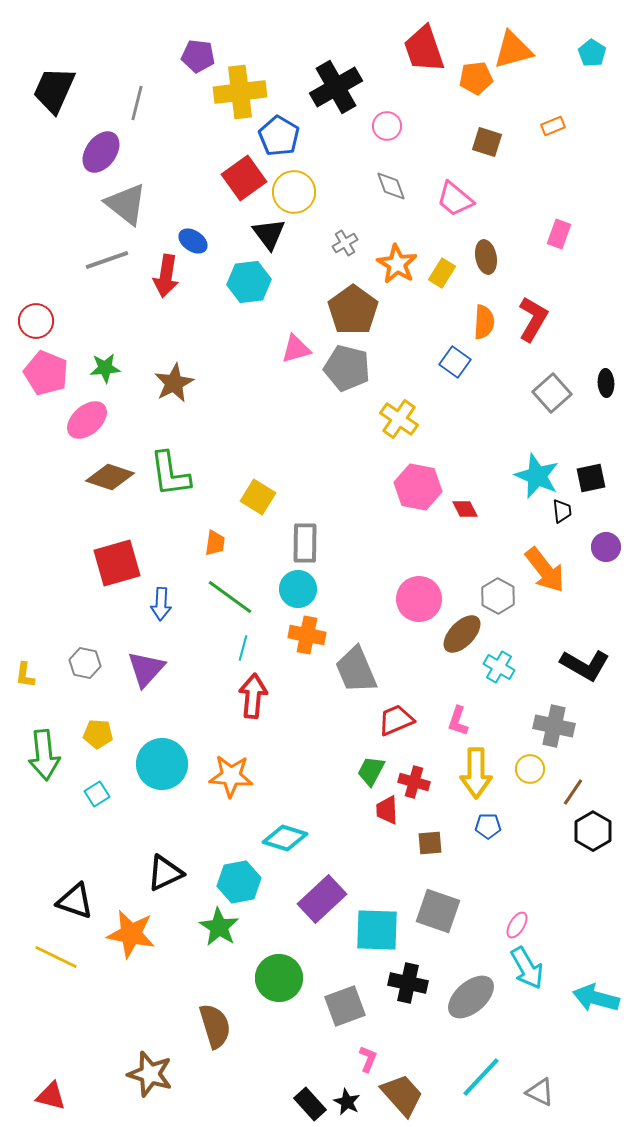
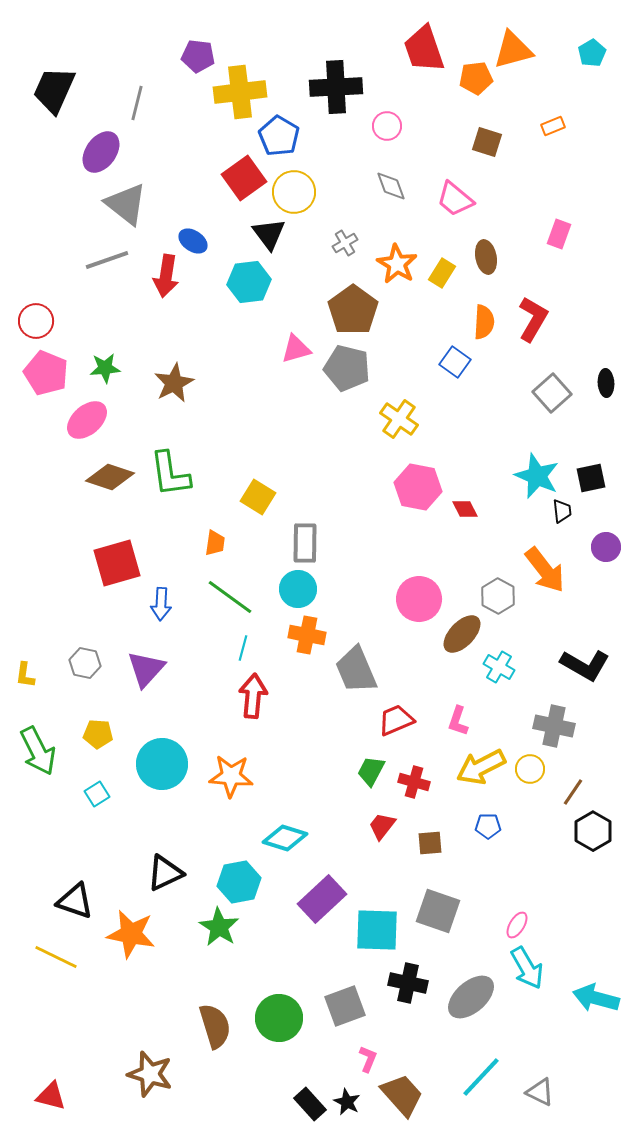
cyan pentagon at (592, 53): rotated 8 degrees clockwise
black cross at (336, 87): rotated 27 degrees clockwise
green arrow at (44, 755): moved 6 px left, 4 px up; rotated 21 degrees counterclockwise
yellow arrow at (476, 773): moved 5 px right, 6 px up; rotated 63 degrees clockwise
red trapezoid at (387, 810): moved 5 px left, 16 px down; rotated 40 degrees clockwise
green circle at (279, 978): moved 40 px down
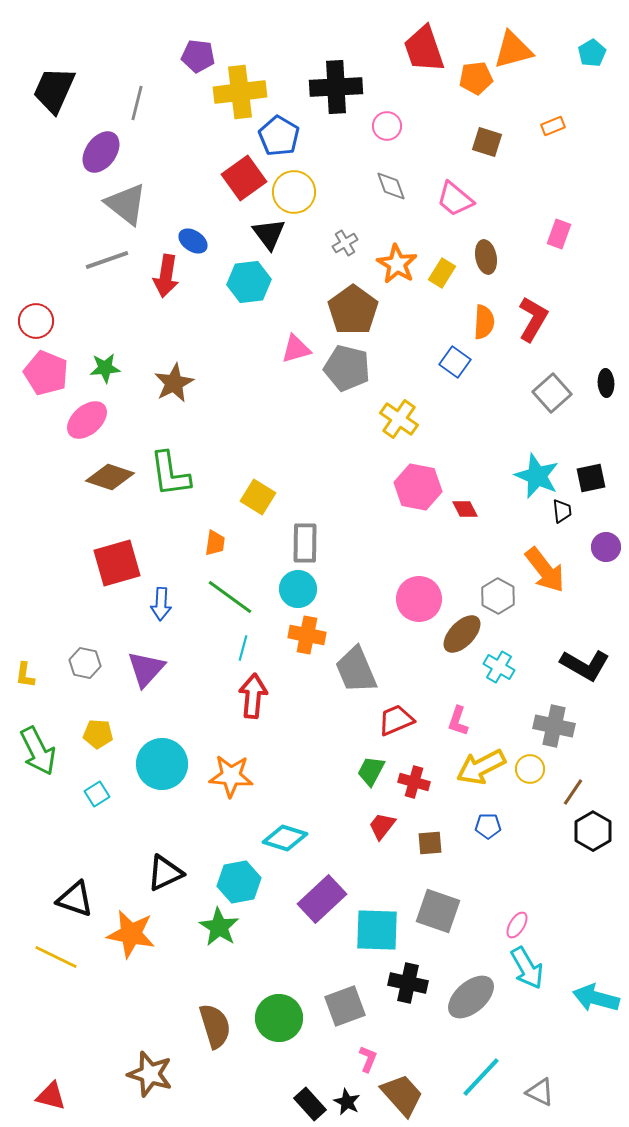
black triangle at (75, 901): moved 2 px up
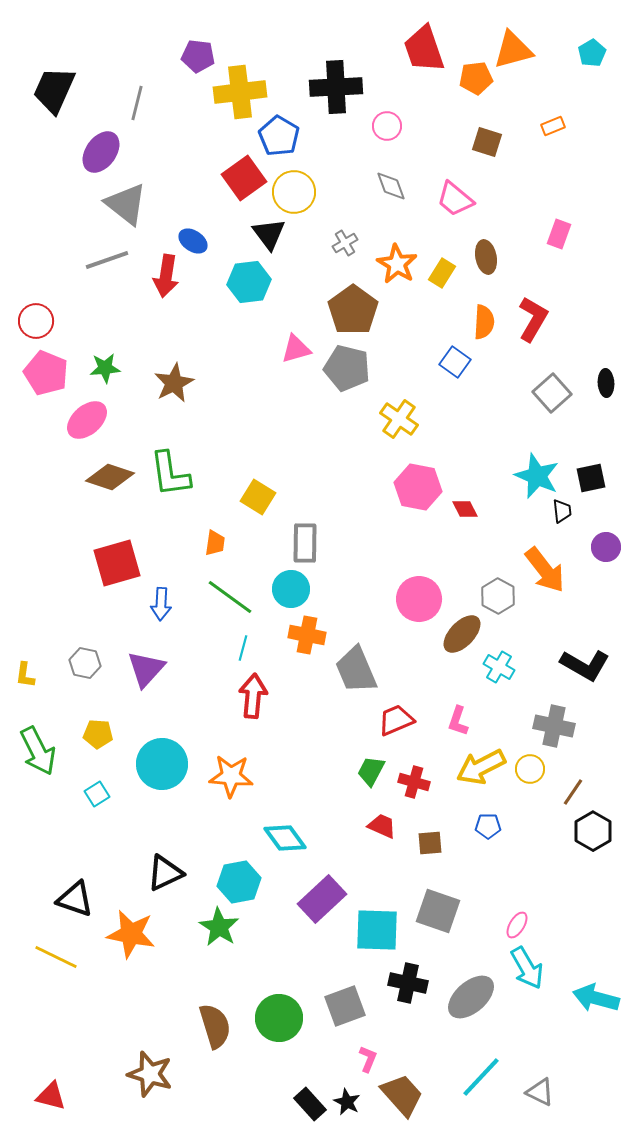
cyan circle at (298, 589): moved 7 px left
red trapezoid at (382, 826): rotated 76 degrees clockwise
cyan diamond at (285, 838): rotated 36 degrees clockwise
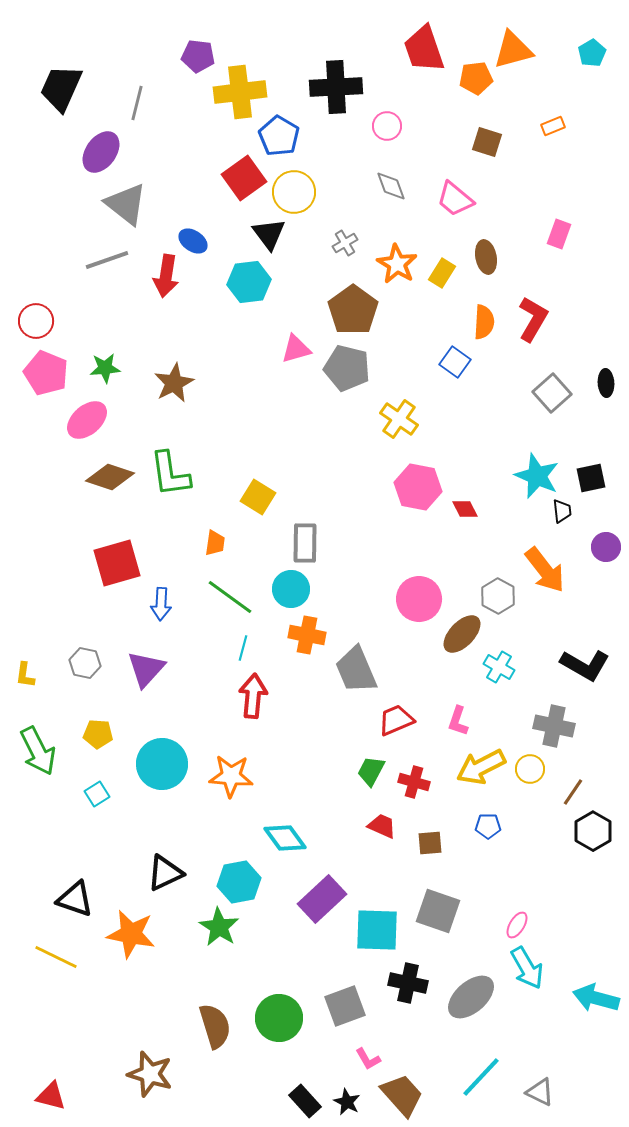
black trapezoid at (54, 90): moved 7 px right, 2 px up
pink L-shape at (368, 1059): rotated 128 degrees clockwise
black rectangle at (310, 1104): moved 5 px left, 3 px up
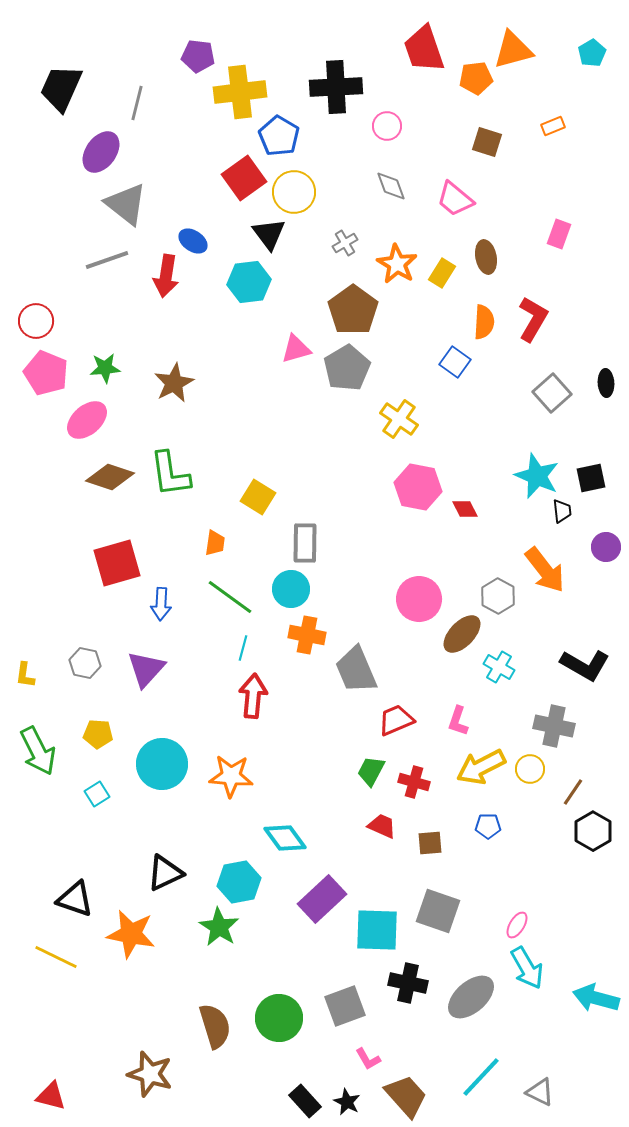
gray pentagon at (347, 368): rotated 27 degrees clockwise
brown trapezoid at (402, 1095): moved 4 px right, 1 px down
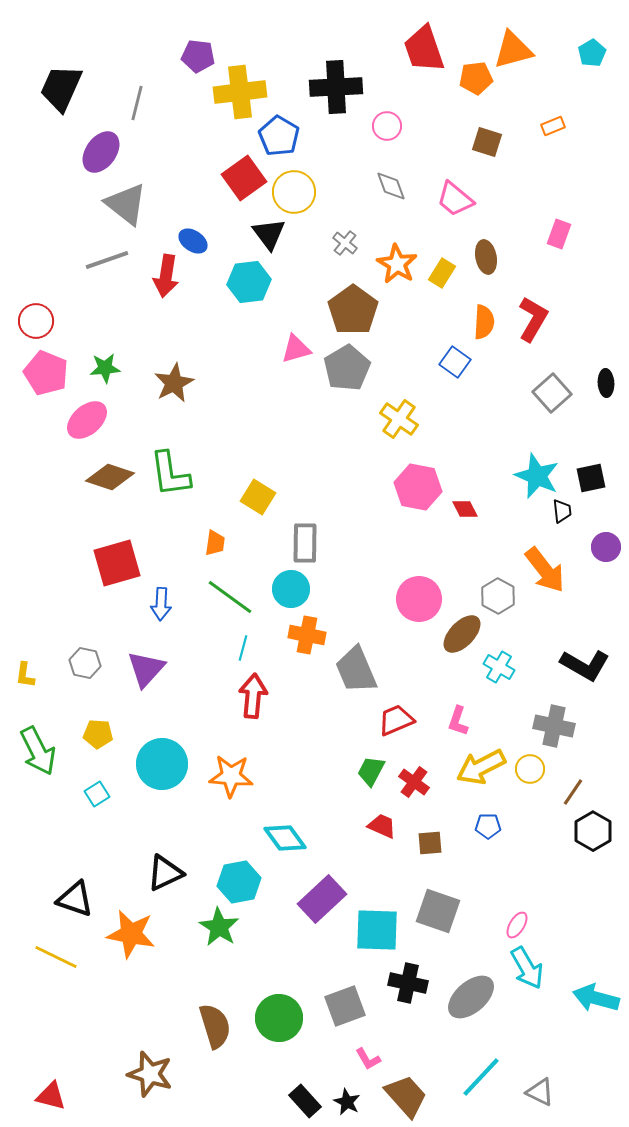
gray cross at (345, 243): rotated 20 degrees counterclockwise
red cross at (414, 782): rotated 20 degrees clockwise
